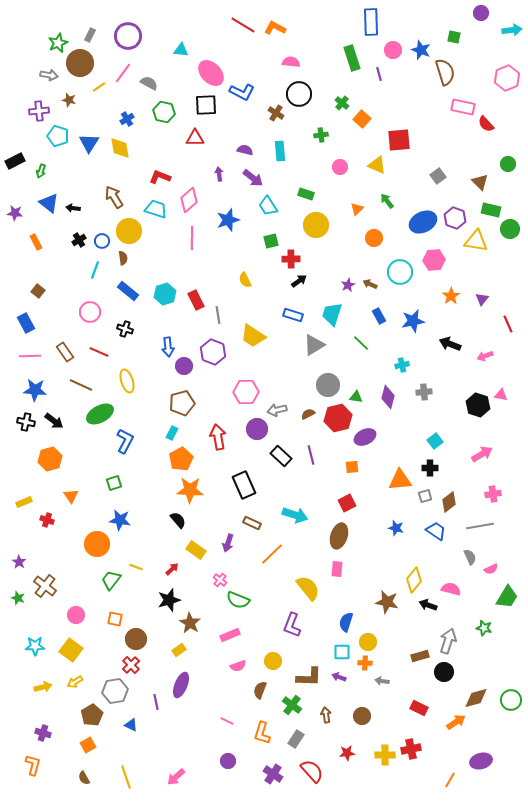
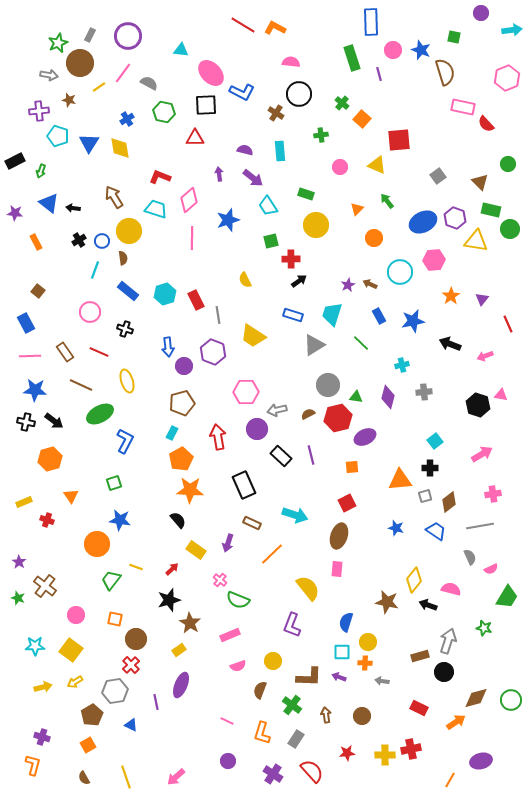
purple cross at (43, 733): moved 1 px left, 4 px down
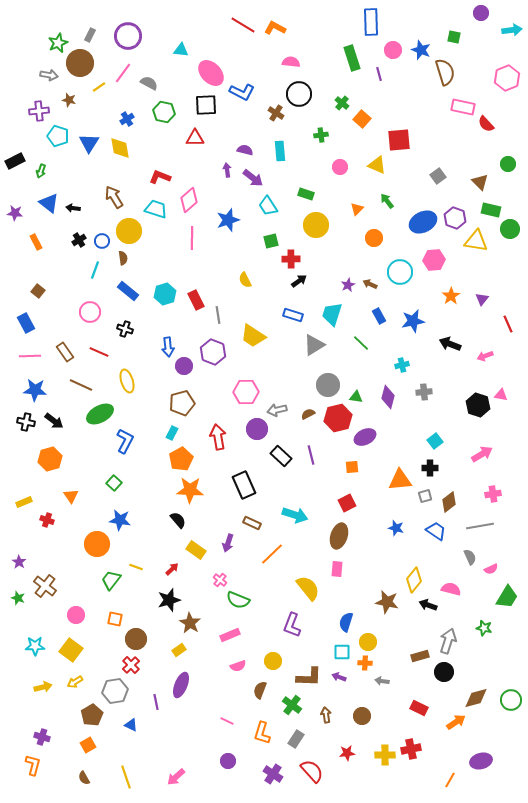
purple arrow at (219, 174): moved 8 px right, 4 px up
green square at (114, 483): rotated 28 degrees counterclockwise
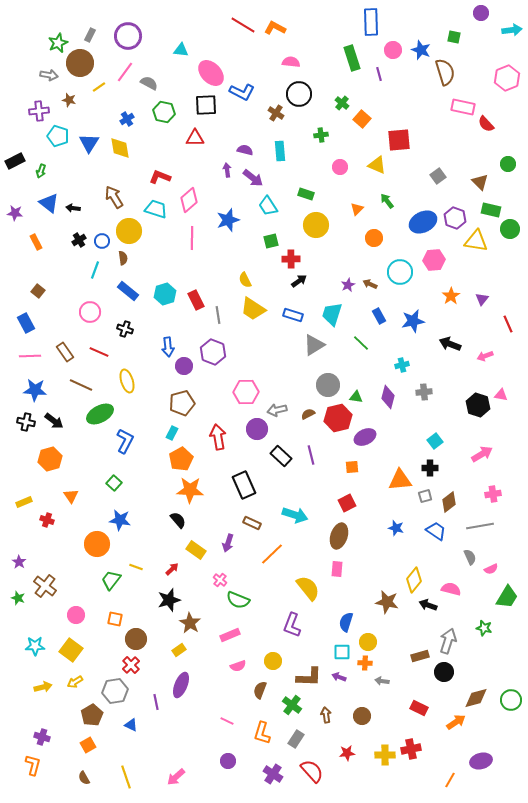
pink line at (123, 73): moved 2 px right, 1 px up
yellow trapezoid at (253, 336): moved 27 px up
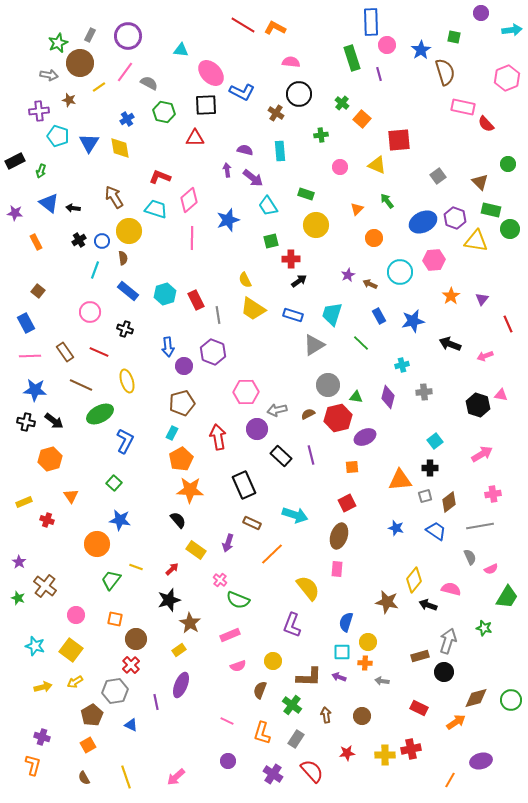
pink circle at (393, 50): moved 6 px left, 5 px up
blue star at (421, 50): rotated 18 degrees clockwise
purple star at (348, 285): moved 10 px up
cyan star at (35, 646): rotated 18 degrees clockwise
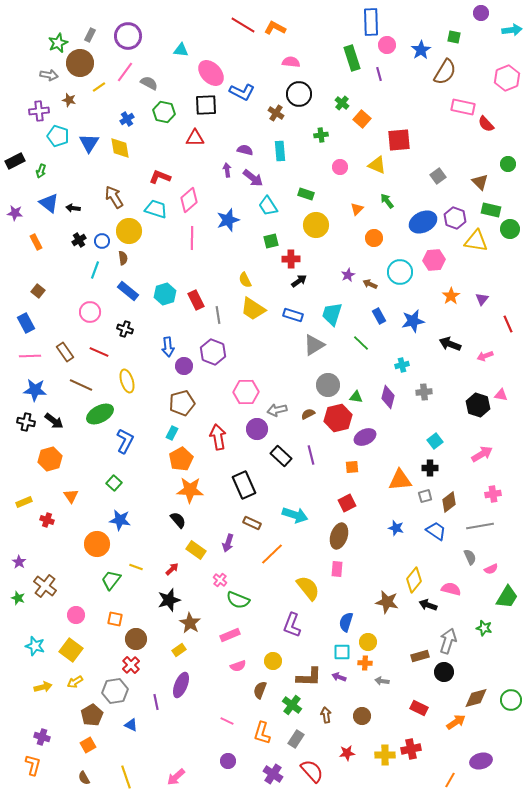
brown semicircle at (445, 72): rotated 48 degrees clockwise
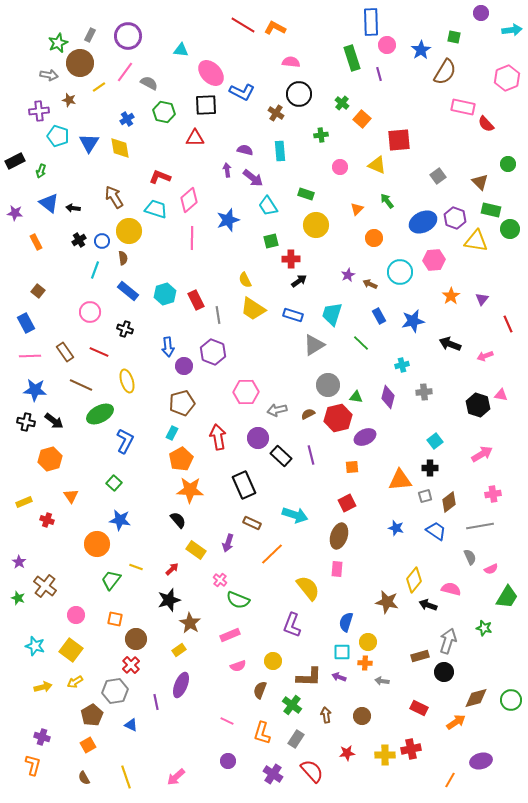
purple circle at (257, 429): moved 1 px right, 9 px down
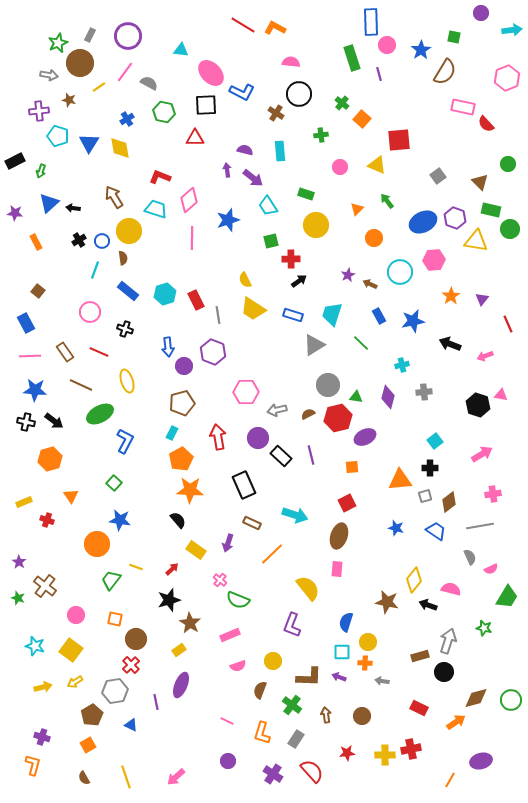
blue triangle at (49, 203): rotated 40 degrees clockwise
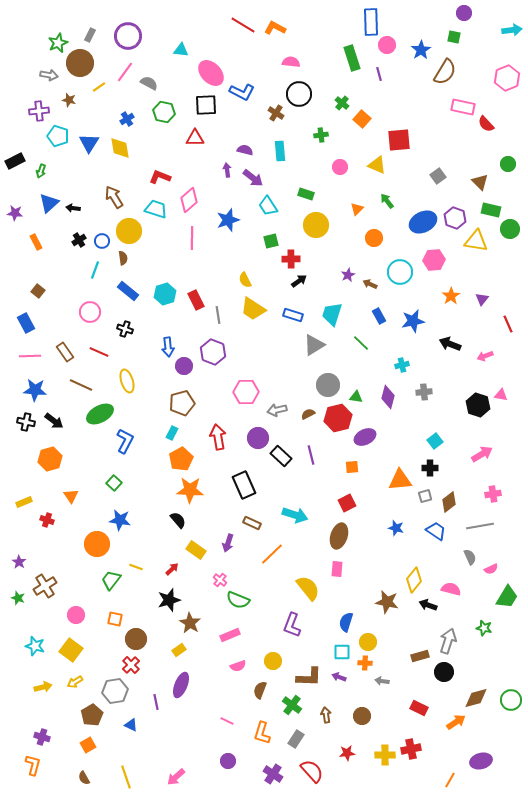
purple circle at (481, 13): moved 17 px left
brown cross at (45, 586): rotated 20 degrees clockwise
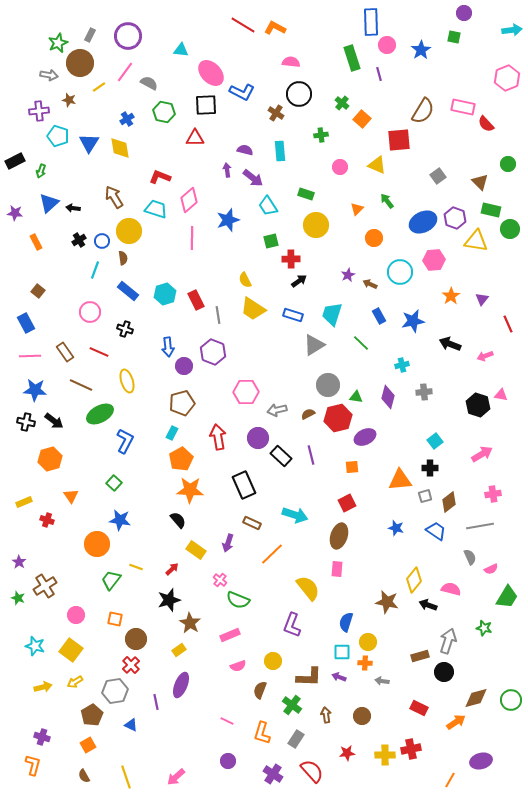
brown semicircle at (445, 72): moved 22 px left, 39 px down
brown semicircle at (84, 778): moved 2 px up
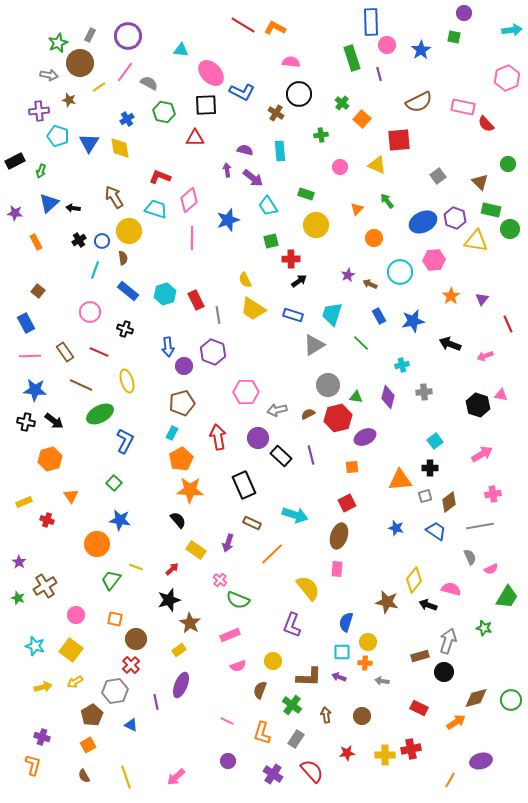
brown semicircle at (423, 111): moved 4 px left, 9 px up; rotated 32 degrees clockwise
